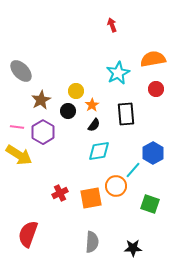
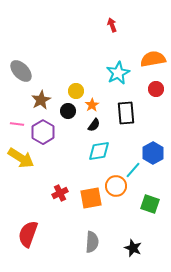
black rectangle: moved 1 px up
pink line: moved 3 px up
yellow arrow: moved 2 px right, 3 px down
black star: rotated 24 degrees clockwise
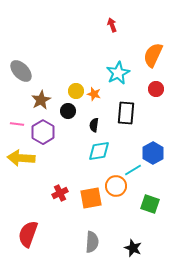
orange semicircle: moved 4 px up; rotated 55 degrees counterclockwise
orange star: moved 2 px right, 11 px up; rotated 24 degrees counterclockwise
black rectangle: rotated 10 degrees clockwise
black semicircle: rotated 152 degrees clockwise
yellow arrow: rotated 152 degrees clockwise
cyan line: rotated 18 degrees clockwise
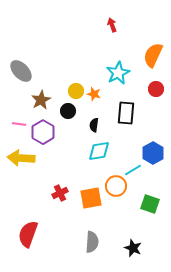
pink line: moved 2 px right
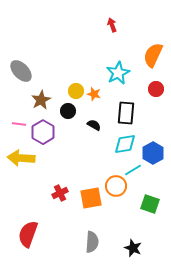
black semicircle: rotated 112 degrees clockwise
cyan diamond: moved 26 px right, 7 px up
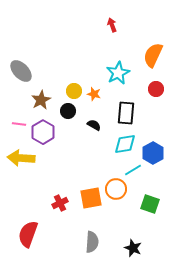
yellow circle: moved 2 px left
orange circle: moved 3 px down
red cross: moved 10 px down
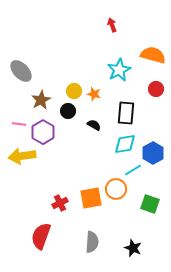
orange semicircle: rotated 80 degrees clockwise
cyan star: moved 1 px right, 3 px up
yellow arrow: moved 1 px right, 2 px up; rotated 12 degrees counterclockwise
red semicircle: moved 13 px right, 2 px down
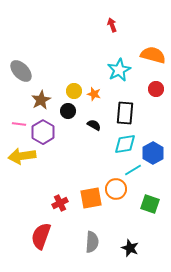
black rectangle: moved 1 px left
black star: moved 3 px left
